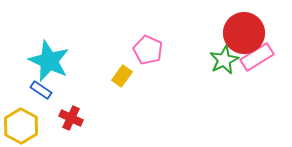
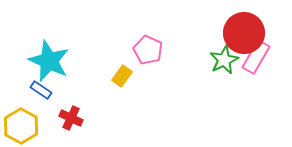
pink rectangle: moved 1 px left; rotated 28 degrees counterclockwise
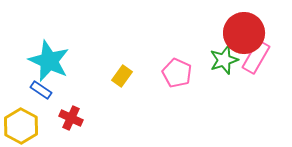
pink pentagon: moved 29 px right, 23 px down
green star: rotated 8 degrees clockwise
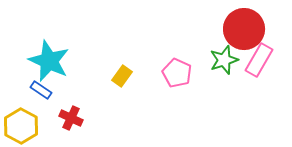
red circle: moved 4 px up
pink rectangle: moved 3 px right, 3 px down
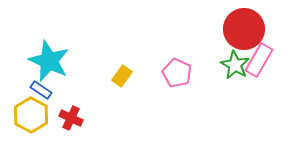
green star: moved 11 px right, 5 px down; rotated 24 degrees counterclockwise
yellow hexagon: moved 10 px right, 11 px up
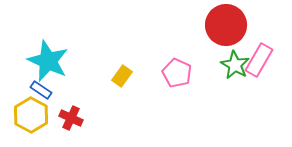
red circle: moved 18 px left, 4 px up
cyan star: moved 1 px left
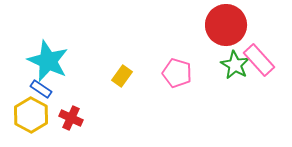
pink rectangle: rotated 72 degrees counterclockwise
pink pentagon: rotated 8 degrees counterclockwise
blue rectangle: moved 1 px up
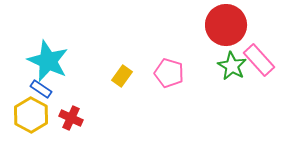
green star: moved 3 px left, 1 px down
pink pentagon: moved 8 px left
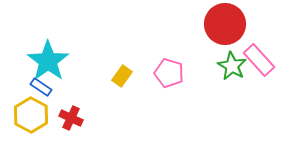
red circle: moved 1 px left, 1 px up
cyan star: rotated 12 degrees clockwise
blue rectangle: moved 2 px up
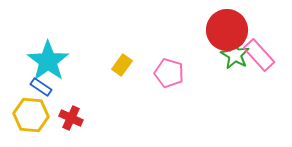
red circle: moved 2 px right, 6 px down
pink rectangle: moved 5 px up
green star: moved 3 px right, 11 px up
yellow rectangle: moved 11 px up
yellow hexagon: rotated 24 degrees counterclockwise
